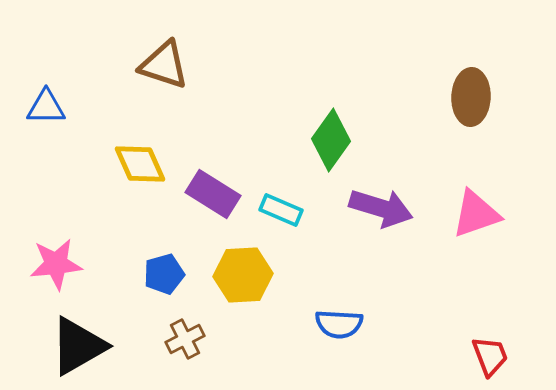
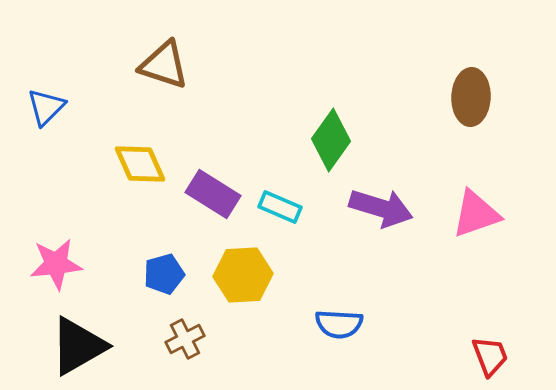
blue triangle: rotated 45 degrees counterclockwise
cyan rectangle: moved 1 px left, 3 px up
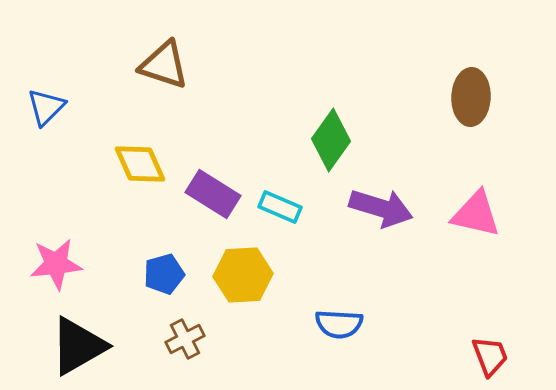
pink triangle: rotated 32 degrees clockwise
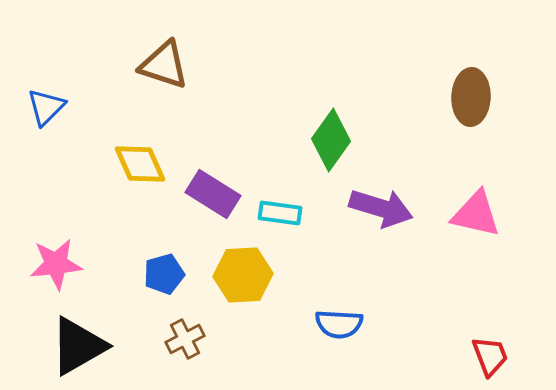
cyan rectangle: moved 6 px down; rotated 15 degrees counterclockwise
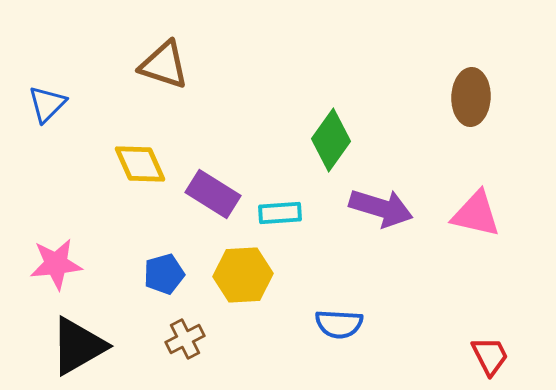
blue triangle: moved 1 px right, 3 px up
cyan rectangle: rotated 12 degrees counterclockwise
red trapezoid: rotated 6 degrees counterclockwise
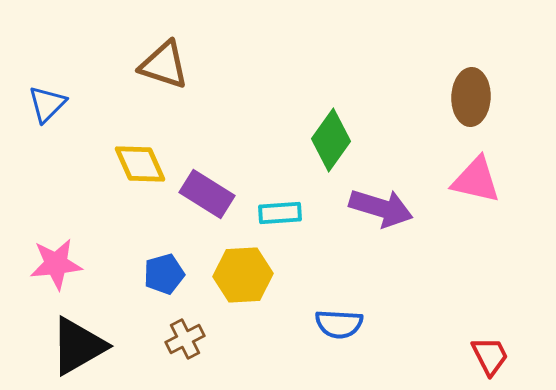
purple rectangle: moved 6 px left
pink triangle: moved 34 px up
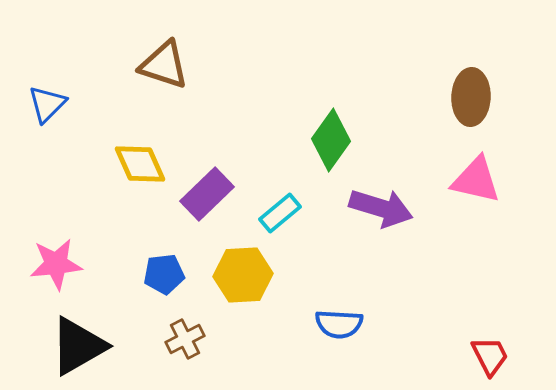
purple rectangle: rotated 76 degrees counterclockwise
cyan rectangle: rotated 36 degrees counterclockwise
blue pentagon: rotated 9 degrees clockwise
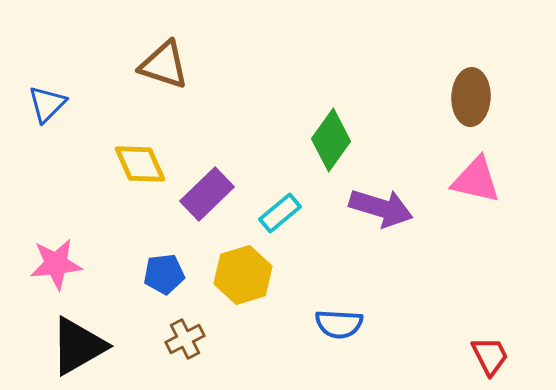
yellow hexagon: rotated 14 degrees counterclockwise
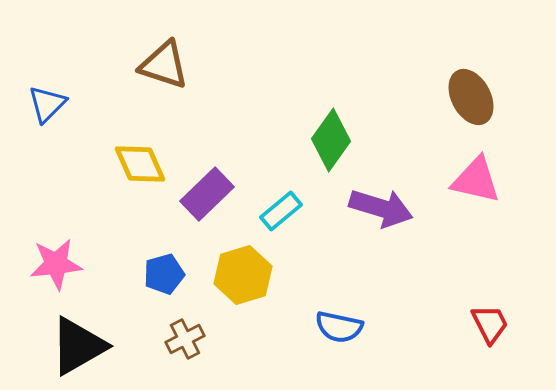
brown ellipse: rotated 30 degrees counterclockwise
cyan rectangle: moved 1 px right, 2 px up
blue pentagon: rotated 9 degrees counterclockwise
blue semicircle: moved 3 px down; rotated 9 degrees clockwise
red trapezoid: moved 32 px up
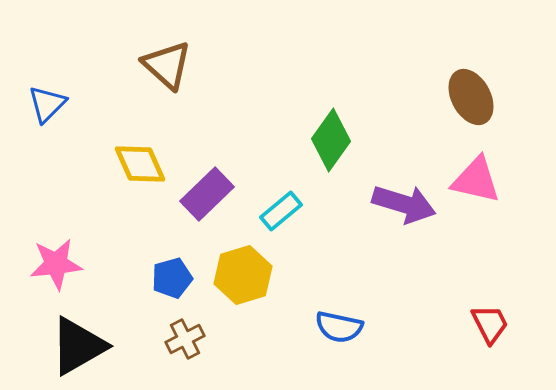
brown triangle: moved 3 px right; rotated 24 degrees clockwise
purple arrow: moved 23 px right, 4 px up
blue pentagon: moved 8 px right, 4 px down
